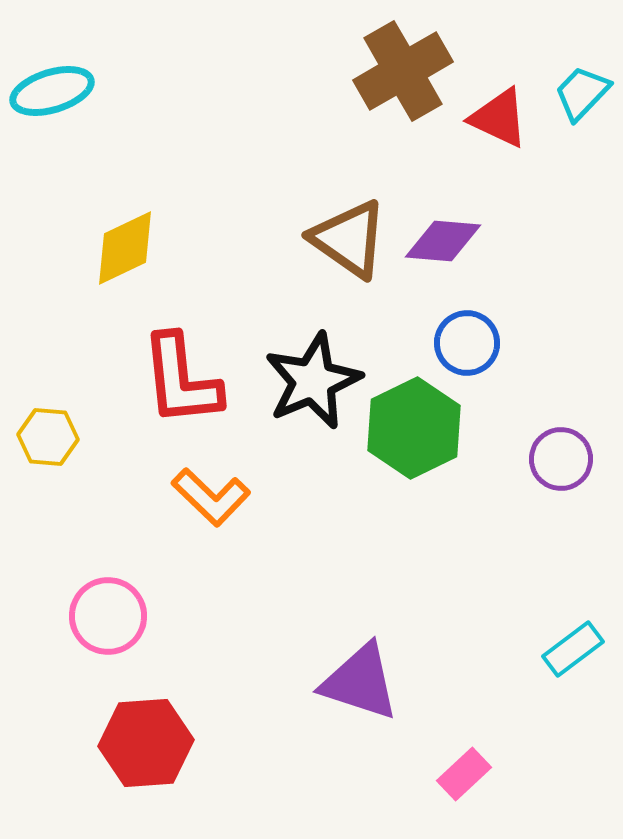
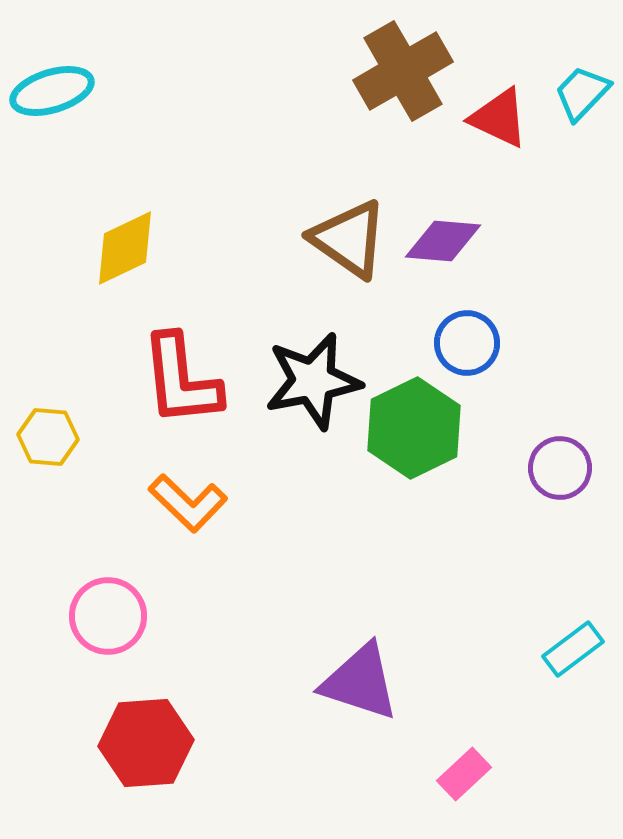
black star: rotated 12 degrees clockwise
purple circle: moved 1 px left, 9 px down
orange L-shape: moved 23 px left, 6 px down
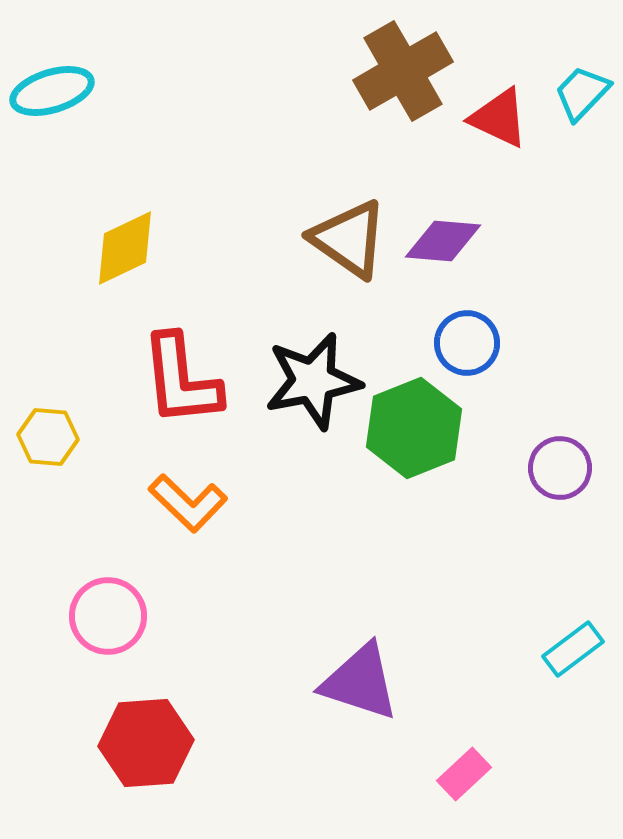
green hexagon: rotated 4 degrees clockwise
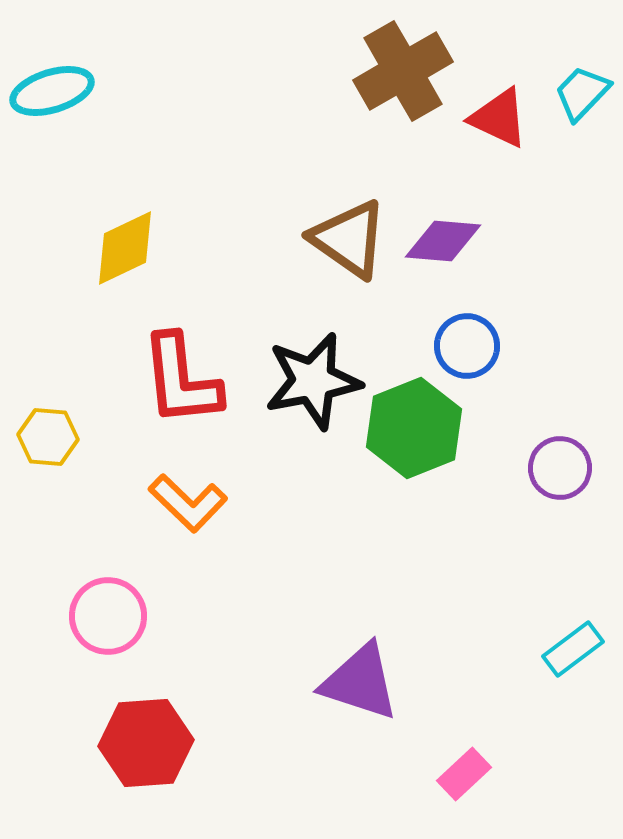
blue circle: moved 3 px down
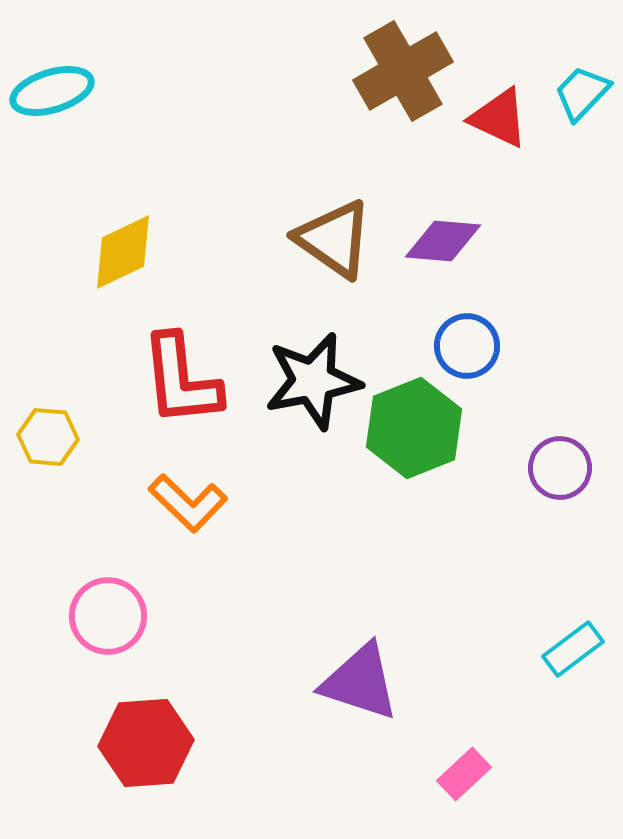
brown triangle: moved 15 px left
yellow diamond: moved 2 px left, 4 px down
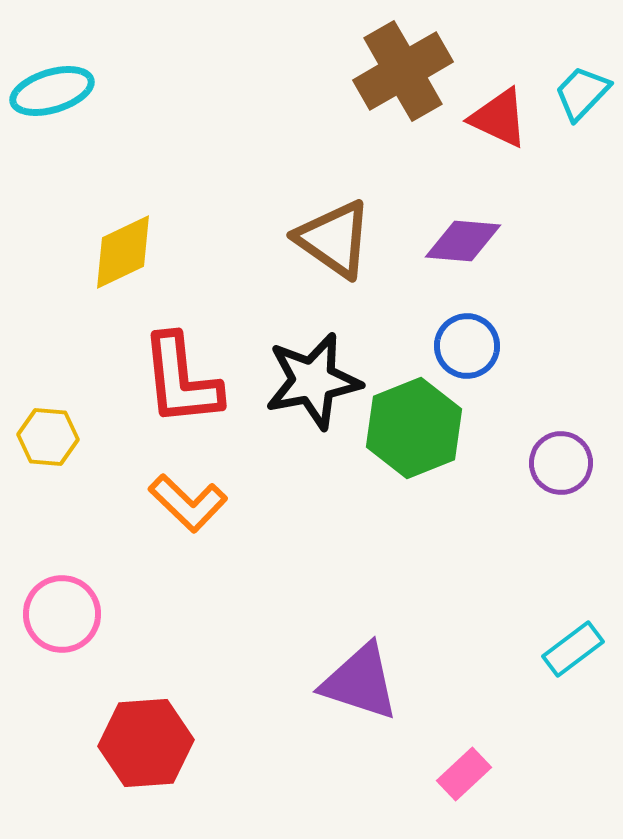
purple diamond: moved 20 px right
purple circle: moved 1 px right, 5 px up
pink circle: moved 46 px left, 2 px up
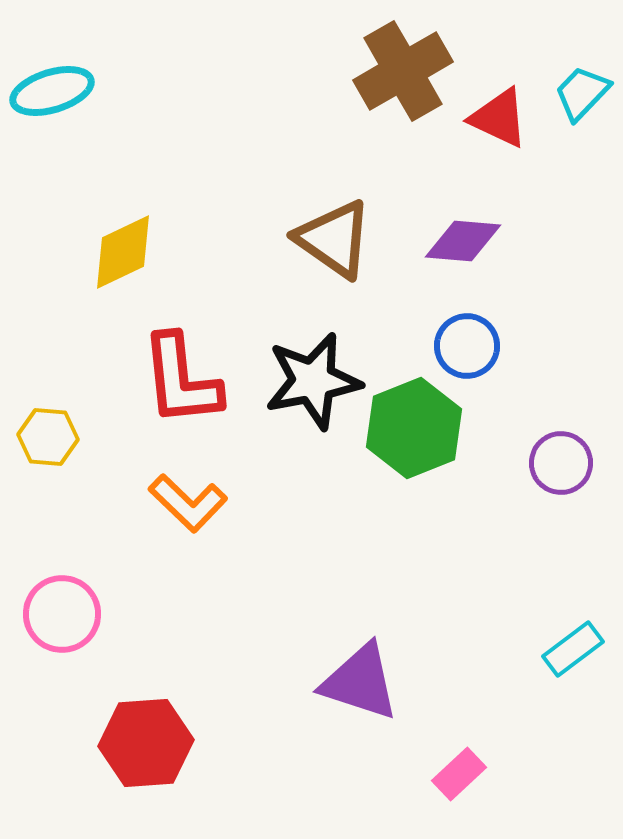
pink rectangle: moved 5 px left
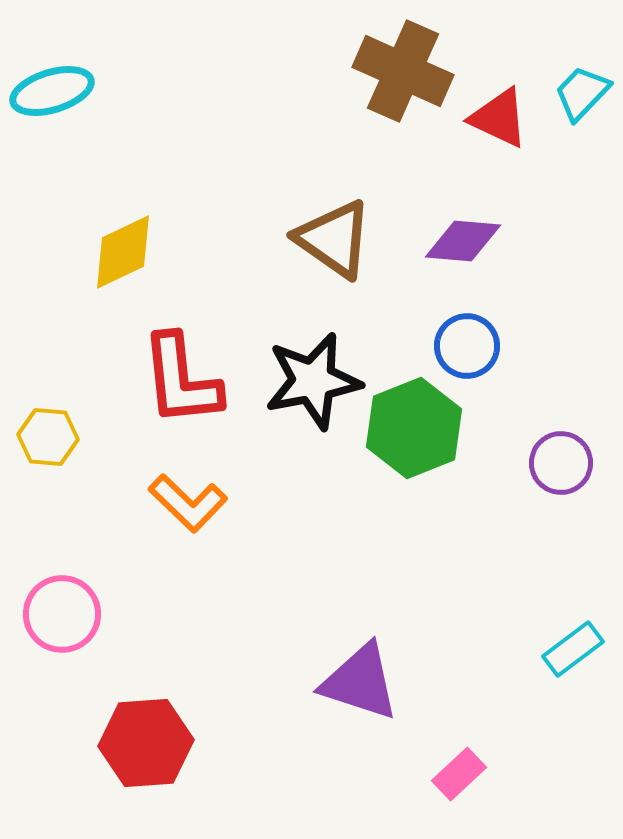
brown cross: rotated 36 degrees counterclockwise
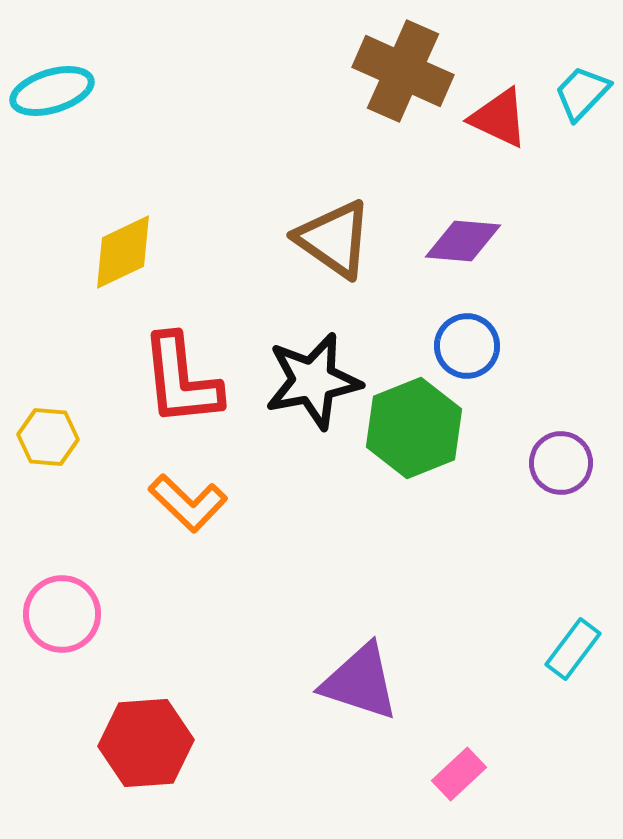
cyan rectangle: rotated 16 degrees counterclockwise
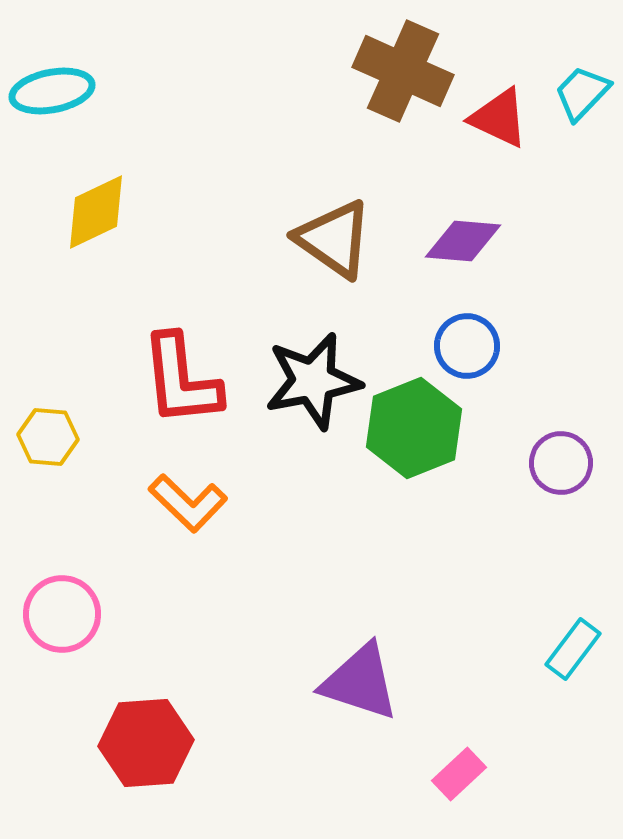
cyan ellipse: rotated 6 degrees clockwise
yellow diamond: moved 27 px left, 40 px up
